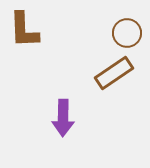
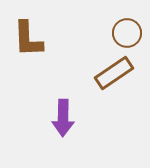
brown L-shape: moved 4 px right, 9 px down
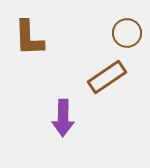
brown L-shape: moved 1 px right, 1 px up
brown rectangle: moved 7 px left, 4 px down
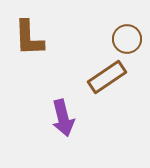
brown circle: moved 6 px down
purple arrow: rotated 15 degrees counterclockwise
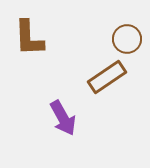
purple arrow: rotated 15 degrees counterclockwise
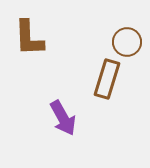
brown circle: moved 3 px down
brown rectangle: moved 2 px down; rotated 39 degrees counterclockwise
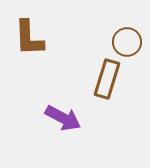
purple arrow: rotated 33 degrees counterclockwise
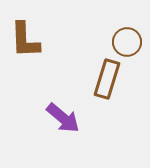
brown L-shape: moved 4 px left, 2 px down
purple arrow: rotated 12 degrees clockwise
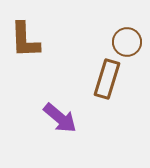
purple arrow: moved 3 px left
